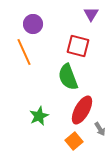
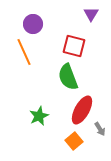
red square: moved 4 px left
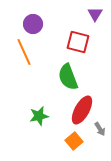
purple triangle: moved 4 px right
red square: moved 4 px right, 4 px up
green star: rotated 12 degrees clockwise
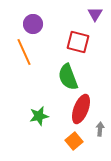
red ellipse: moved 1 px left, 1 px up; rotated 8 degrees counterclockwise
gray arrow: rotated 144 degrees counterclockwise
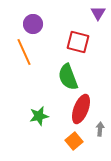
purple triangle: moved 3 px right, 1 px up
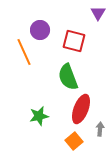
purple circle: moved 7 px right, 6 px down
red square: moved 4 px left, 1 px up
